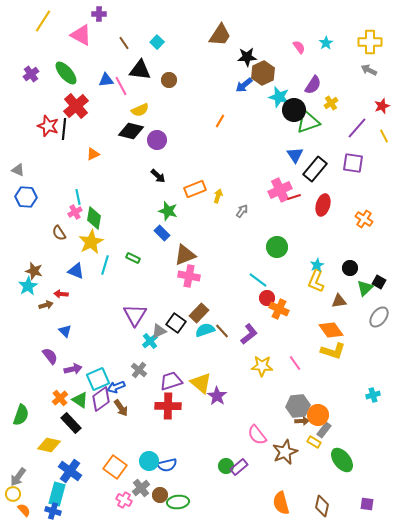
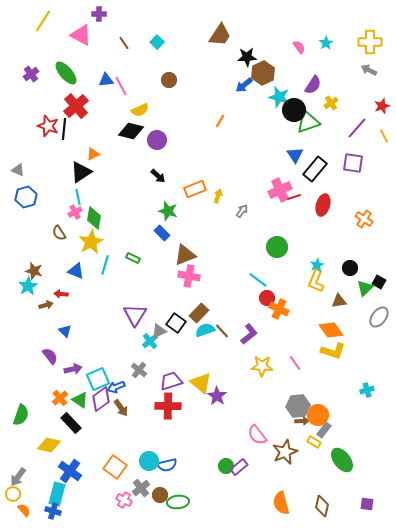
black triangle at (140, 70): moved 59 px left, 102 px down; rotated 40 degrees counterclockwise
blue hexagon at (26, 197): rotated 20 degrees counterclockwise
cyan cross at (373, 395): moved 6 px left, 5 px up
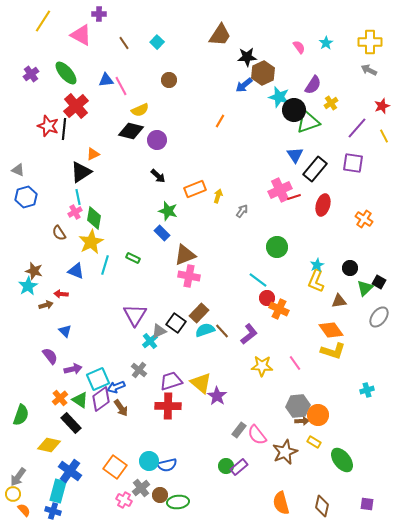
gray rectangle at (324, 430): moved 85 px left
cyan rectangle at (57, 494): moved 1 px right, 3 px up
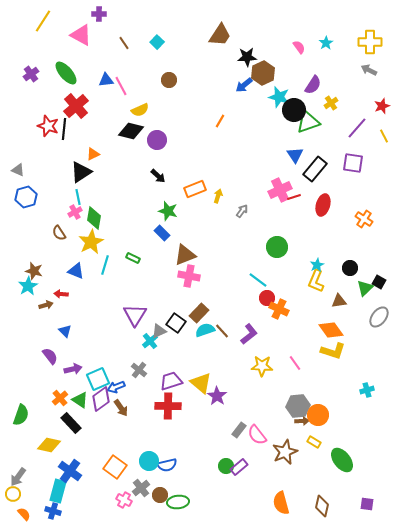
orange semicircle at (24, 510): moved 4 px down
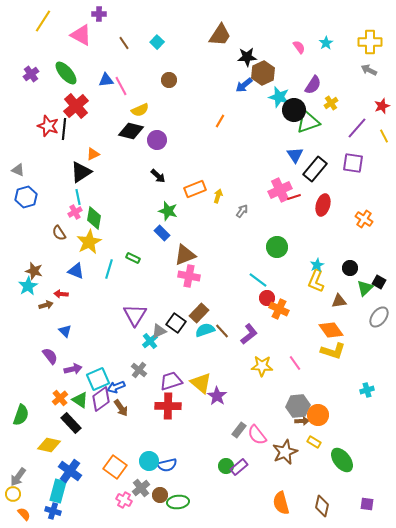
yellow star at (91, 242): moved 2 px left
cyan line at (105, 265): moved 4 px right, 4 px down
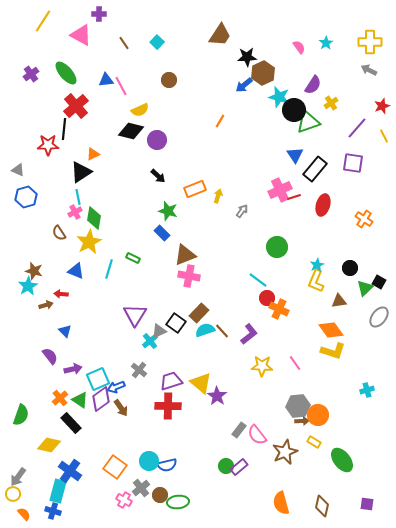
red star at (48, 126): moved 19 px down; rotated 20 degrees counterclockwise
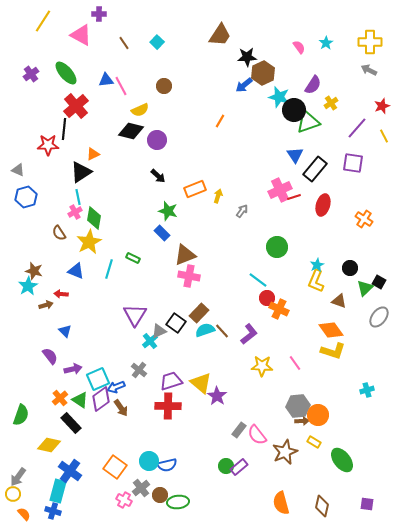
brown circle at (169, 80): moved 5 px left, 6 px down
brown triangle at (339, 301): rotated 28 degrees clockwise
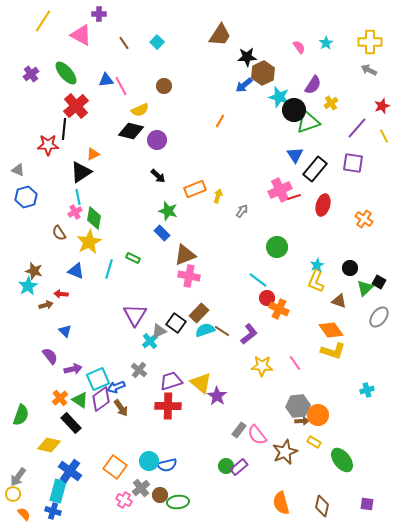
brown line at (222, 331): rotated 14 degrees counterclockwise
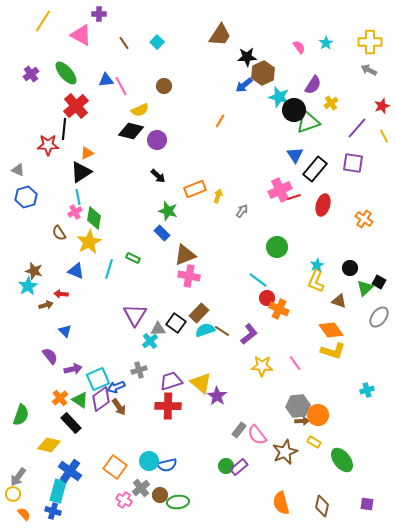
orange triangle at (93, 154): moved 6 px left, 1 px up
gray triangle at (159, 331): moved 1 px left, 2 px up; rotated 21 degrees clockwise
gray cross at (139, 370): rotated 35 degrees clockwise
brown arrow at (121, 408): moved 2 px left, 1 px up
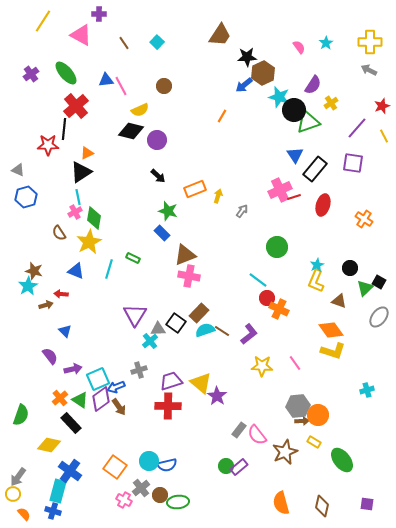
orange line at (220, 121): moved 2 px right, 5 px up
